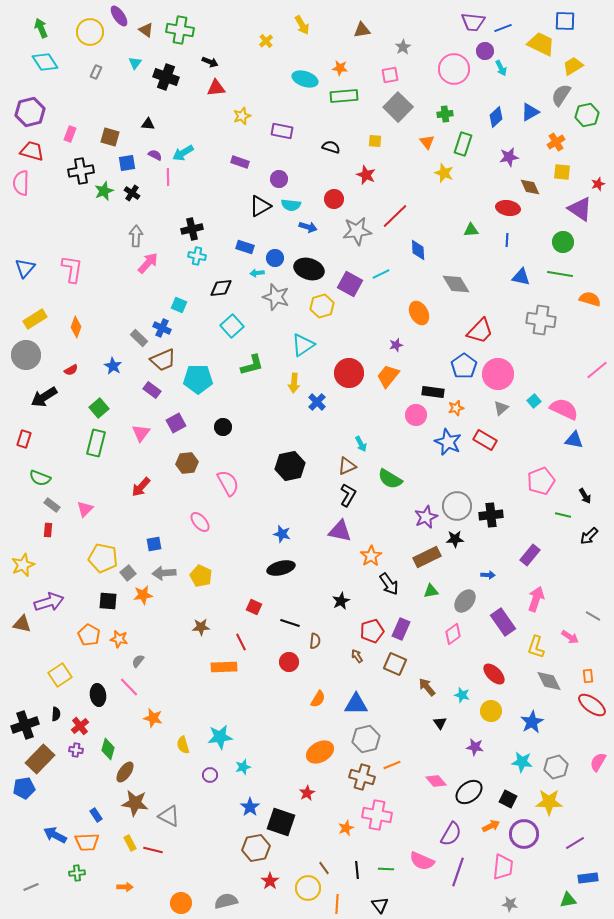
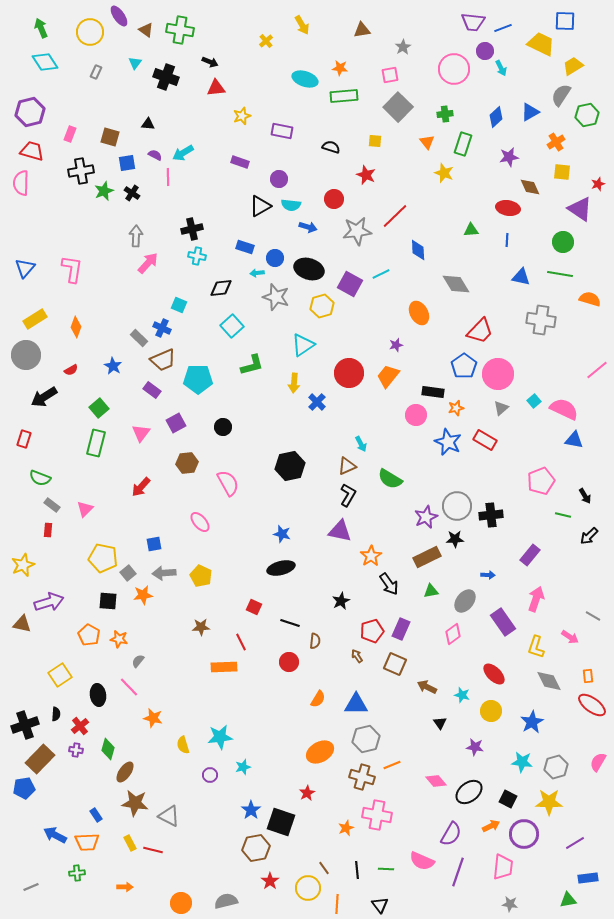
brown arrow at (427, 687): rotated 24 degrees counterclockwise
blue star at (250, 807): moved 1 px right, 3 px down
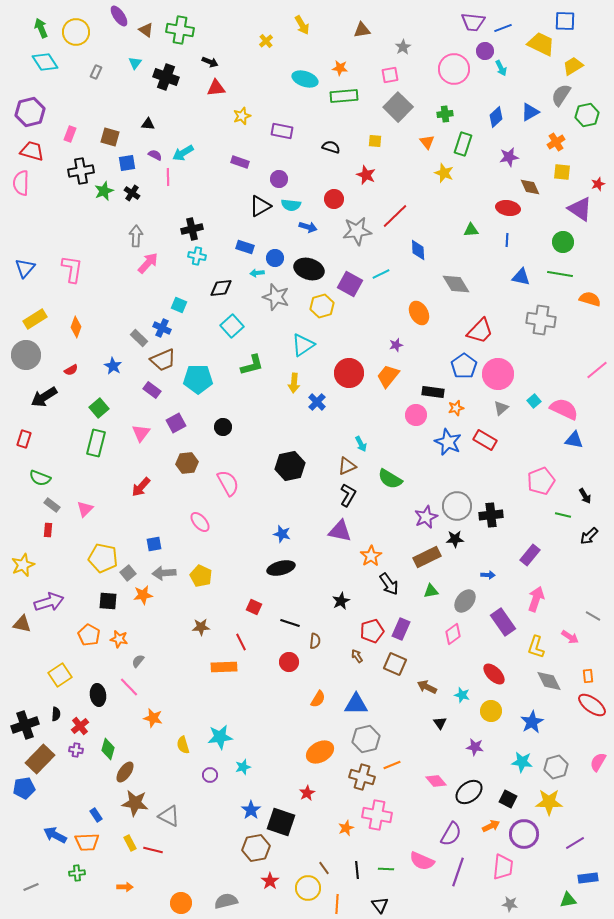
yellow circle at (90, 32): moved 14 px left
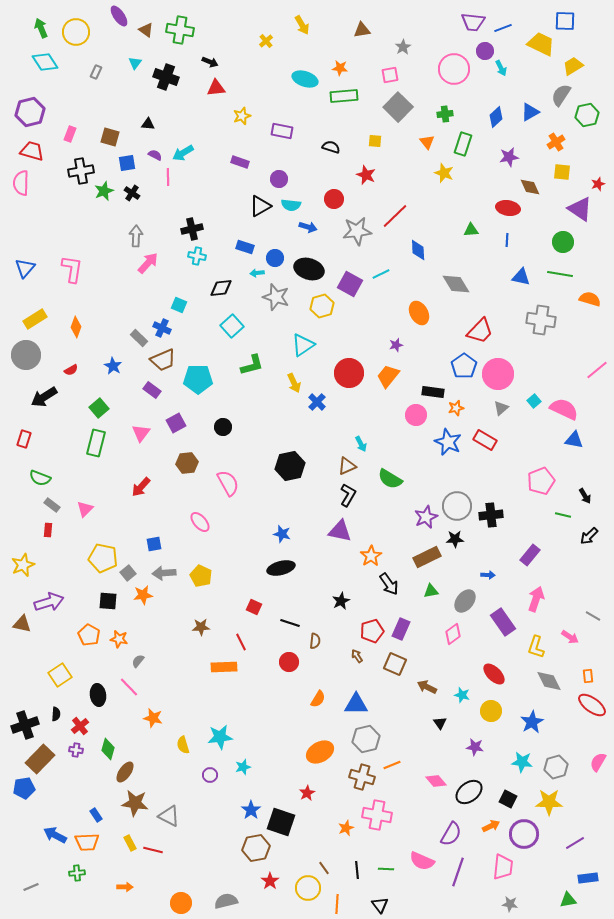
yellow arrow at (294, 383): rotated 30 degrees counterclockwise
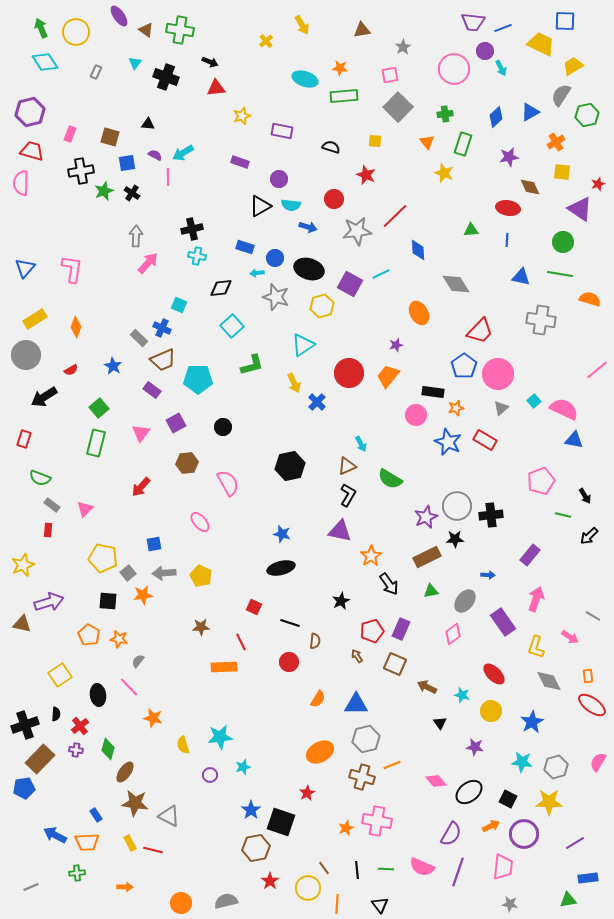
pink cross at (377, 815): moved 6 px down
pink semicircle at (422, 861): moved 6 px down
